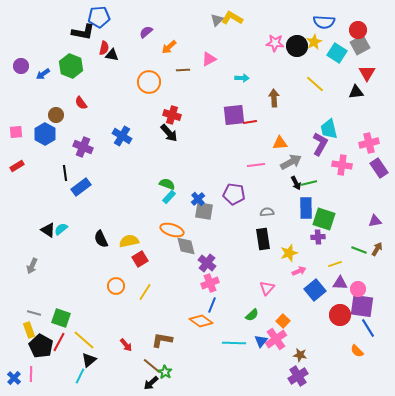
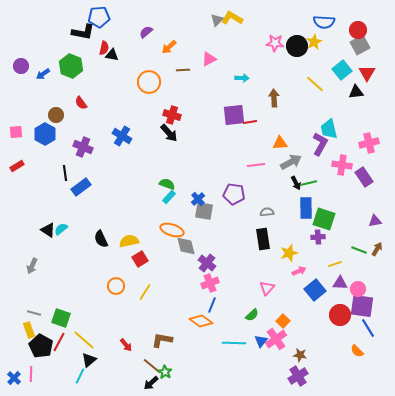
cyan square at (337, 53): moved 5 px right, 17 px down; rotated 18 degrees clockwise
purple rectangle at (379, 168): moved 15 px left, 9 px down
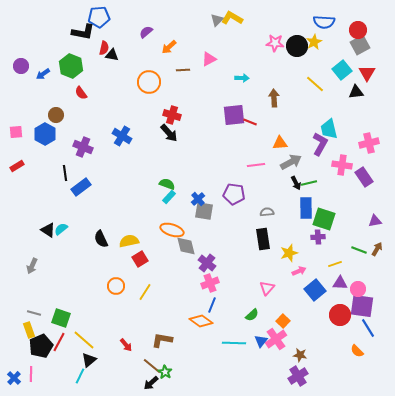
red semicircle at (81, 103): moved 10 px up
red line at (250, 122): rotated 32 degrees clockwise
black pentagon at (41, 346): rotated 20 degrees clockwise
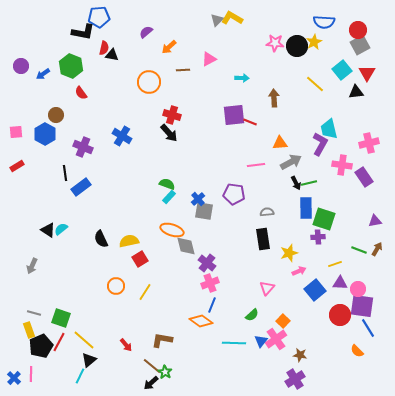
purple cross at (298, 376): moved 3 px left, 3 px down
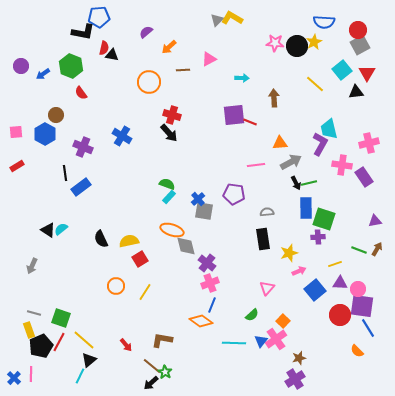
brown star at (300, 355): moved 1 px left, 3 px down; rotated 24 degrees counterclockwise
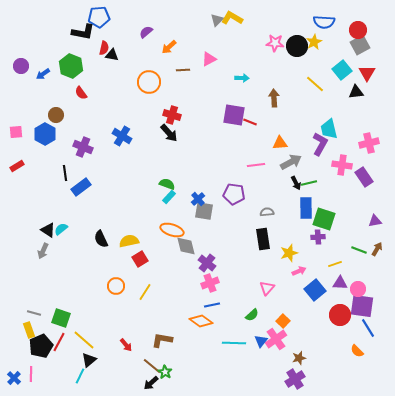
purple square at (234, 115): rotated 15 degrees clockwise
gray arrow at (32, 266): moved 11 px right, 15 px up
blue line at (212, 305): rotated 56 degrees clockwise
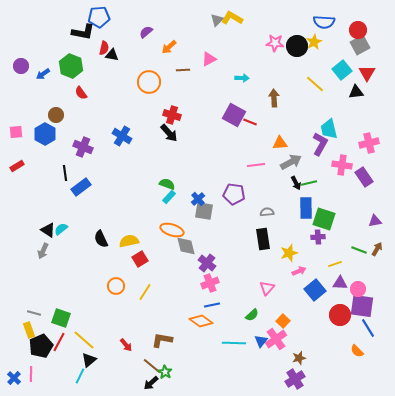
purple square at (234, 115): rotated 20 degrees clockwise
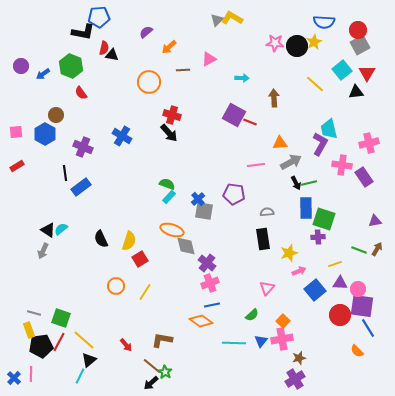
yellow semicircle at (129, 241): rotated 120 degrees clockwise
pink cross at (276, 339): moved 6 px right; rotated 25 degrees clockwise
black pentagon at (41, 346): rotated 15 degrees clockwise
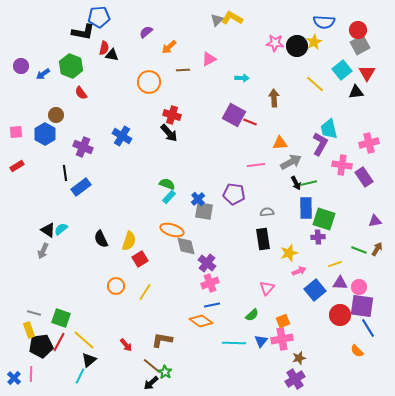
pink circle at (358, 289): moved 1 px right, 2 px up
orange square at (283, 321): rotated 24 degrees clockwise
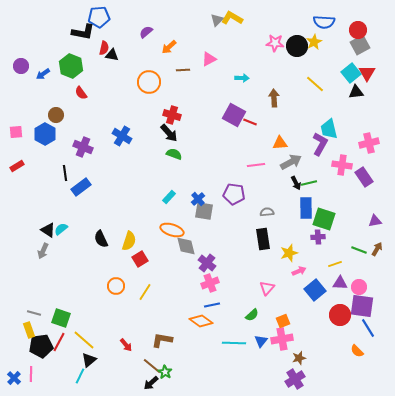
cyan square at (342, 70): moved 9 px right, 3 px down
green semicircle at (167, 184): moved 7 px right, 30 px up
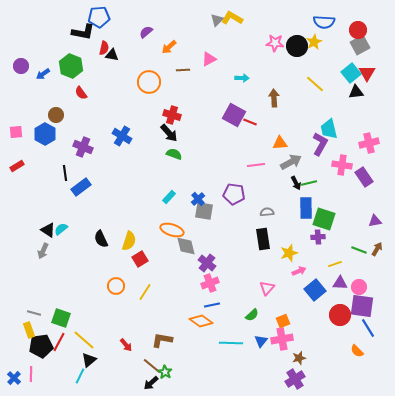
cyan line at (234, 343): moved 3 px left
